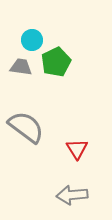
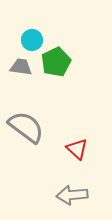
red triangle: rotated 15 degrees counterclockwise
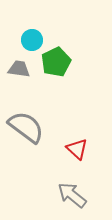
gray trapezoid: moved 2 px left, 2 px down
gray arrow: rotated 44 degrees clockwise
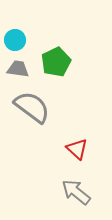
cyan circle: moved 17 px left
gray trapezoid: moved 1 px left
gray semicircle: moved 6 px right, 20 px up
gray arrow: moved 4 px right, 3 px up
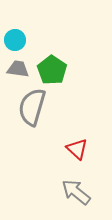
green pentagon: moved 4 px left, 8 px down; rotated 12 degrees counterclockwise
gray semicircle: rotated 111 degrees counterclockwise
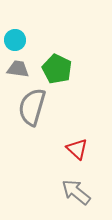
green pentagon: moved 5 px right, 1 px up; rotated 8 degrees counterclockwise
